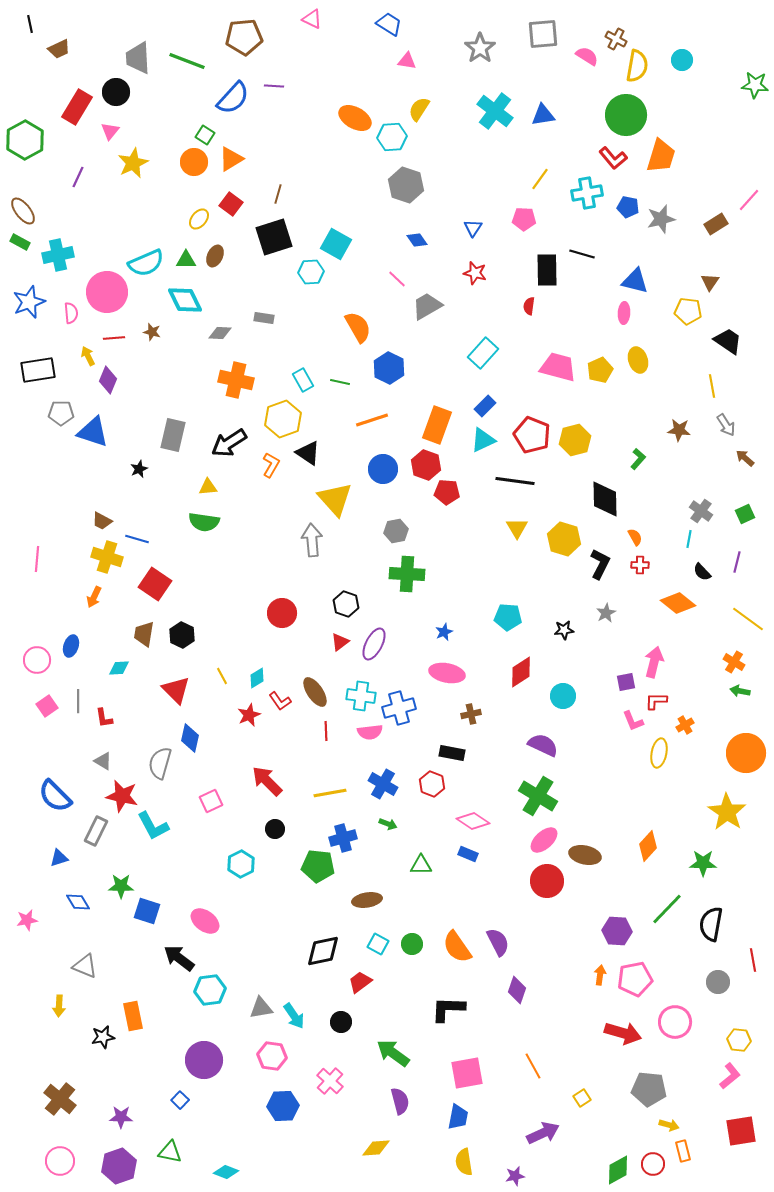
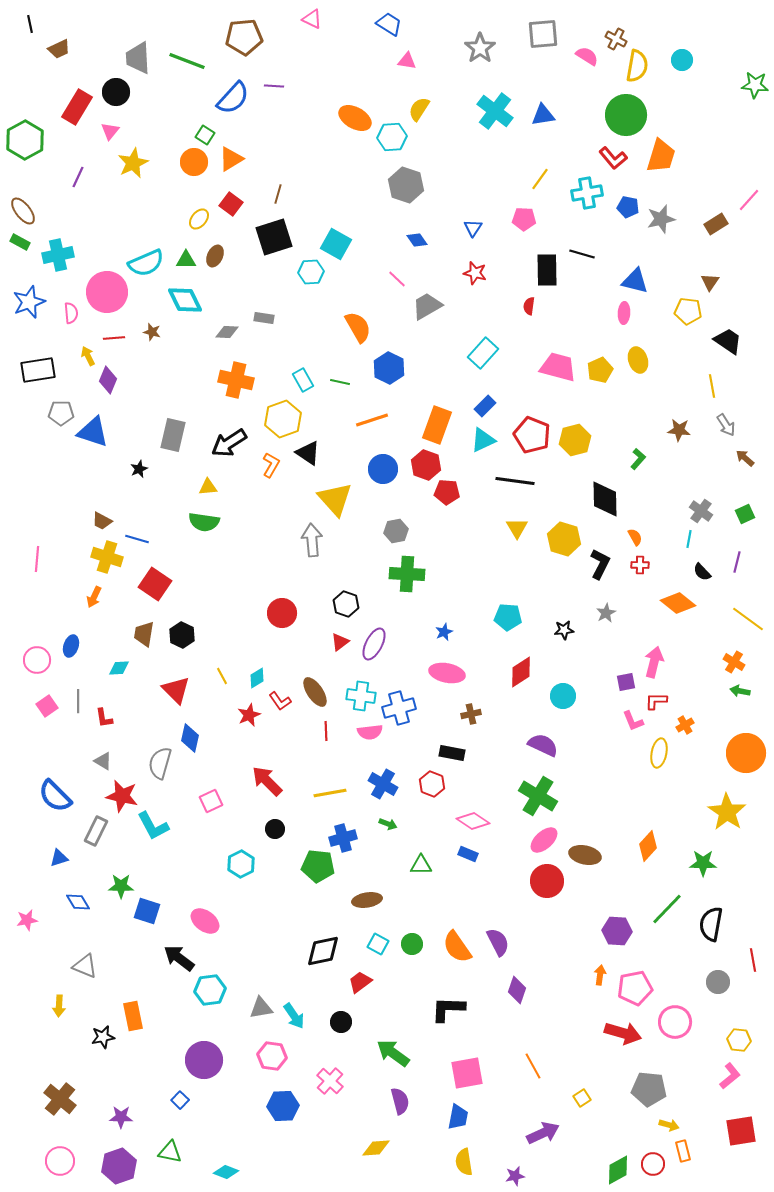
gray diamond at (220, 333): moved 7 px right, 1 px up
pink pentagon at (635, 979): moved 9 px down
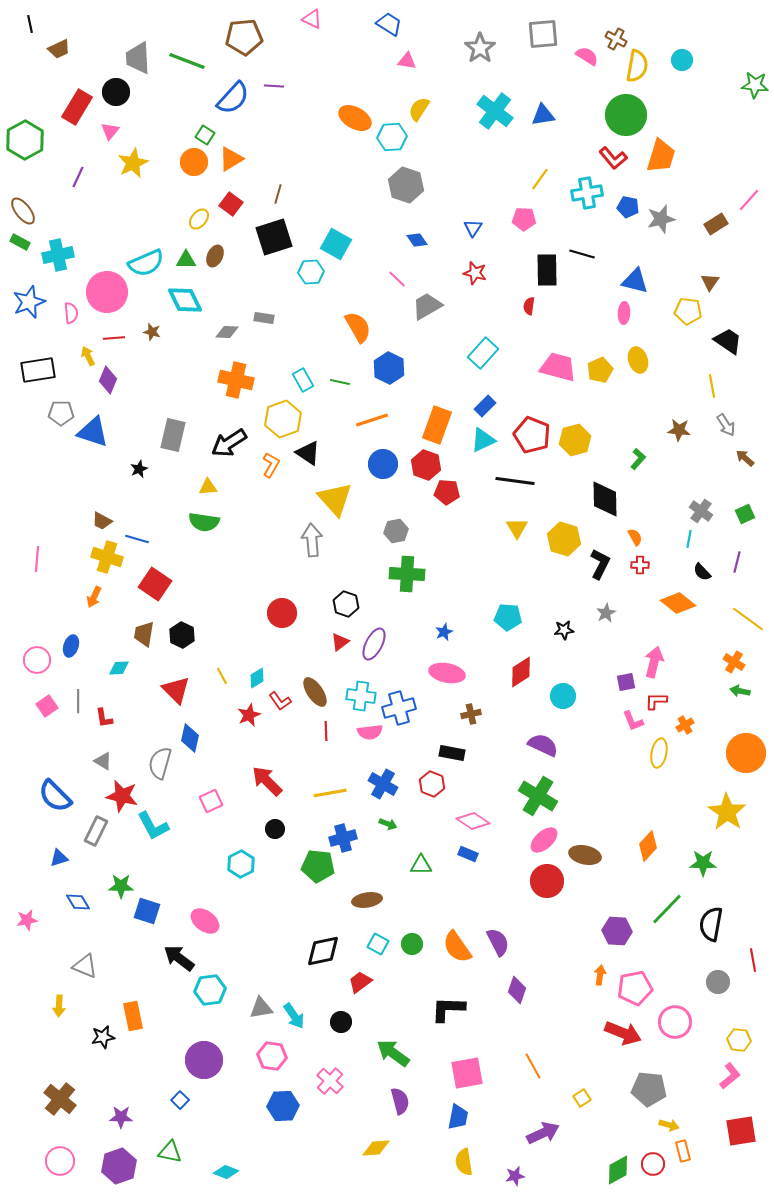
blue circle at (383, 469): moved 5 px up
red arrow at (623, 1033): rotated 6 degrees clockwise
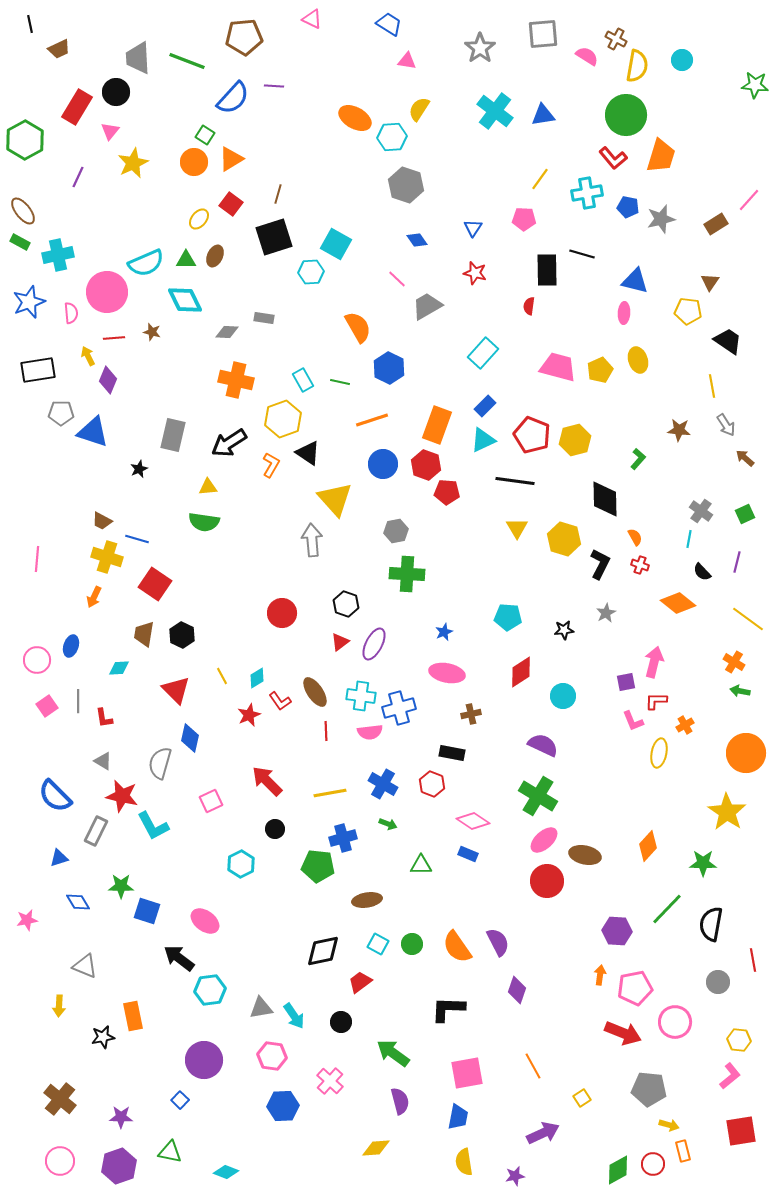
red cross at (640, 565): rotated 18 degrees clockwise
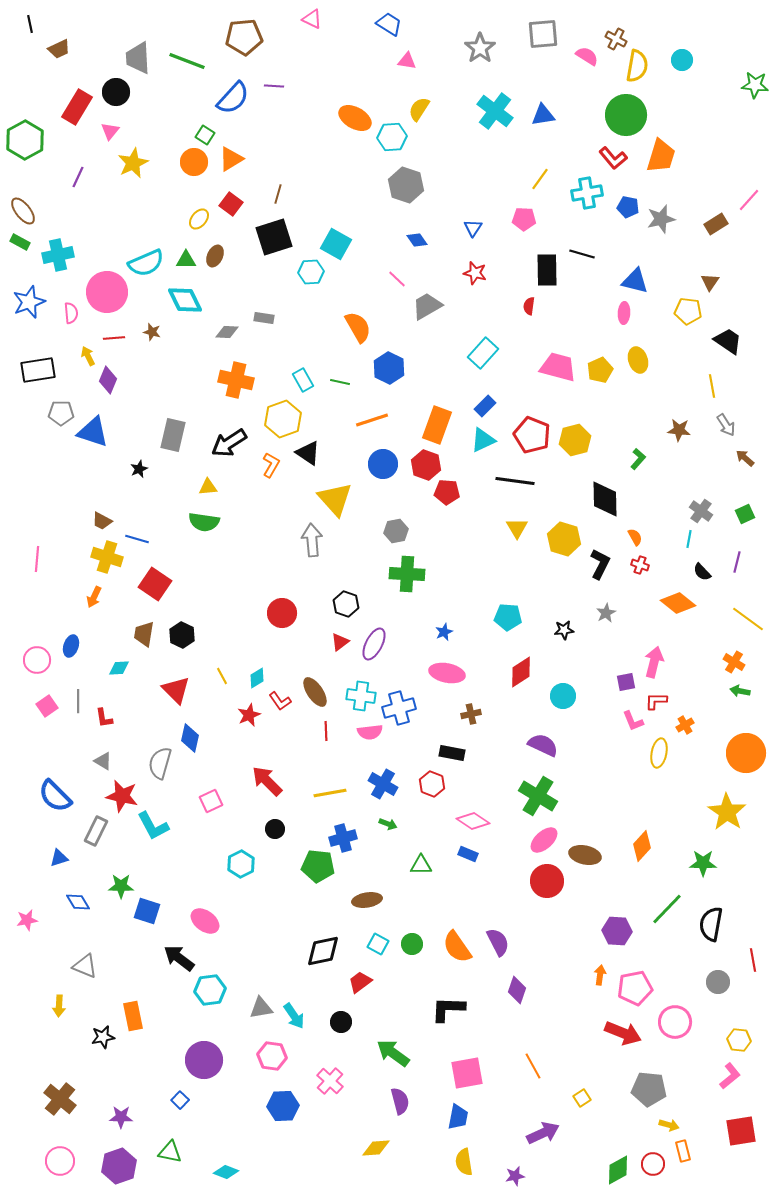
orange diamond at (648, 846): moved 6 px left
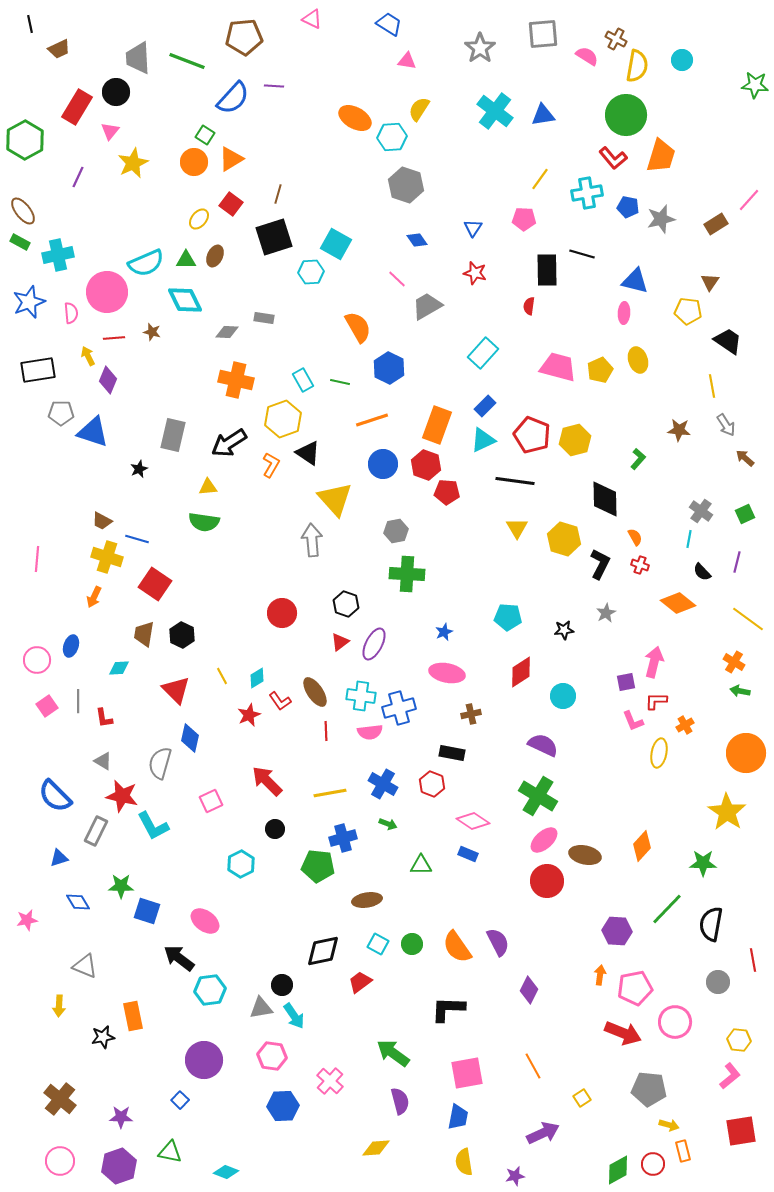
purple diamond at (517, 990): moved 12 px right; rotated 8 degrees clockwise
black circle at (341, 1022): moved 59 px left, 37 px up
